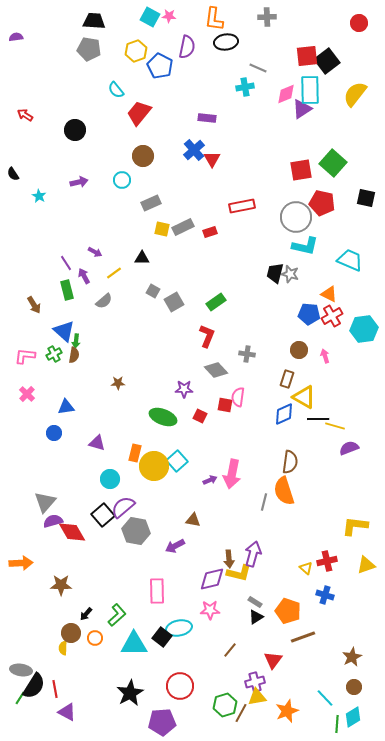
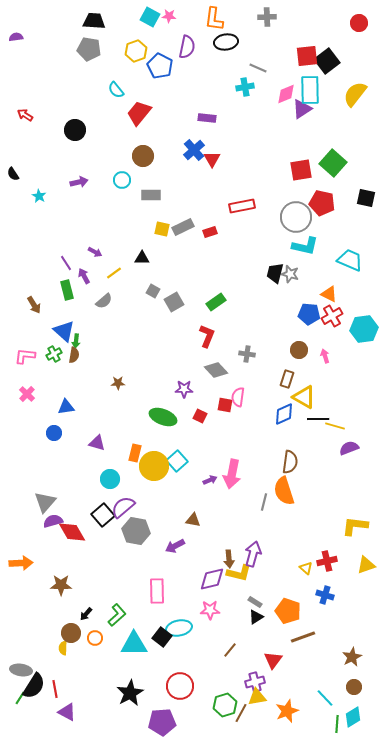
gray rectangle at (151, 203): moved 8 px up; rotated 24 degrees clockwise
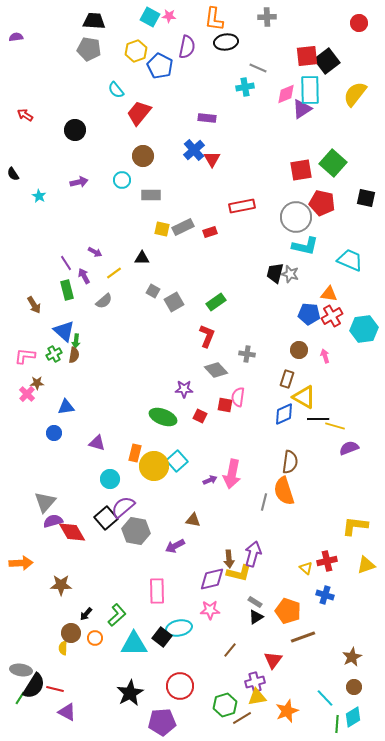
orange triangle at (329, 294): rotated 18 degrees counterclockwise
brown star at (118, 383): moved 81 px left
black square at (103, 515): moved 3 px right, 3 px down
red line at (55, 689): rotated 66 degrees counterclockwise
brown line at (241, 713): moved 1 px right, 5 px down; rotated 30 degrees clockwise
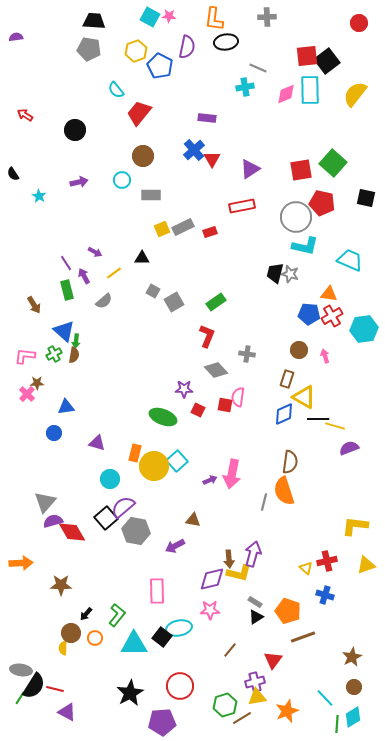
purple triangle at (302, 109): moved 52 px left, 60 px down
yellow square at (162, 229): rotated 35 degrees counterclockwise
red square at (200, 416): moved 2 px left, 6 px up
green L-shape at (117, 615): rotated 10 degrees counterclockwise
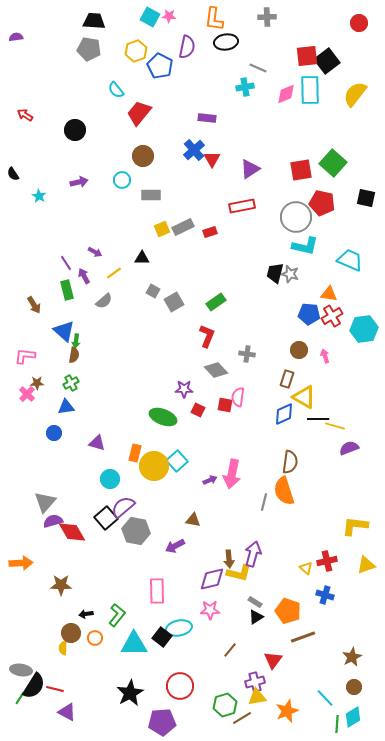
green cross at (54, 354): moved 17 px right, 29 px down
black arrow at (86, 614): rotated 40 degrees clockwise
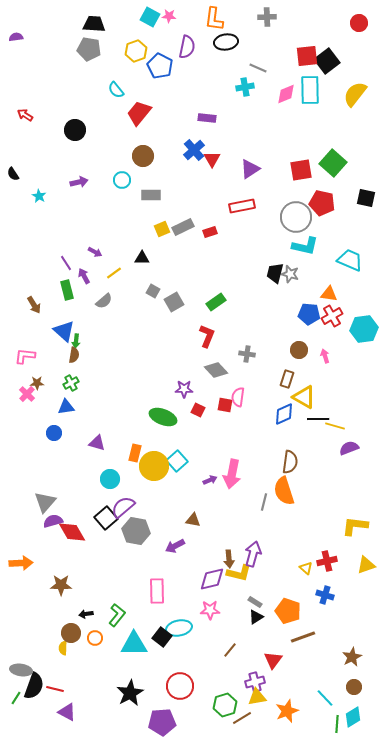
black trapezoid at (94, 21): moved 3 px down
black semicircle at (34, 686): rotated 12 degrees counterclockwise
green line at (20, 698): moved 4 px left
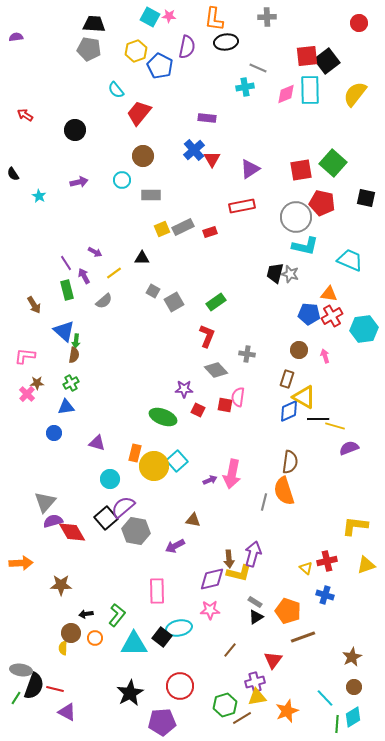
blue diamond at (284, 414): moved 5 px right, 3 px up
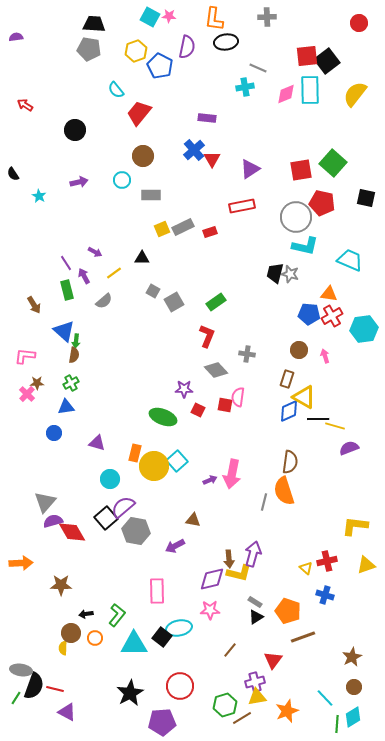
red arrow at (25, 115): moved 10 px up
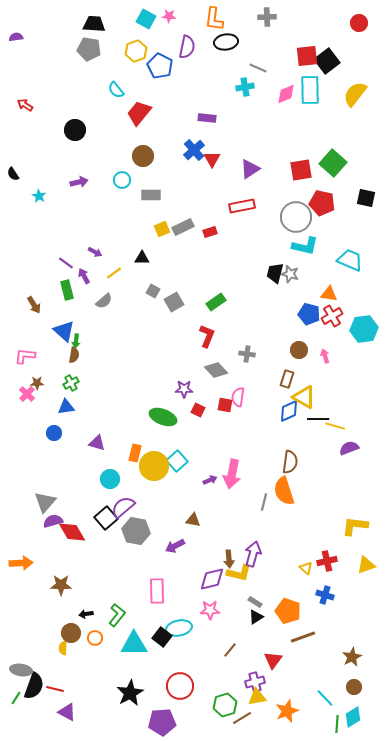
cyan square at (150, 17): moved 4 px left, 2 px down
purple line at (66, 263): rotated 21 degrees counterclockwise
blue pentagon at (309, 314): rotated 10 degrees clockwise
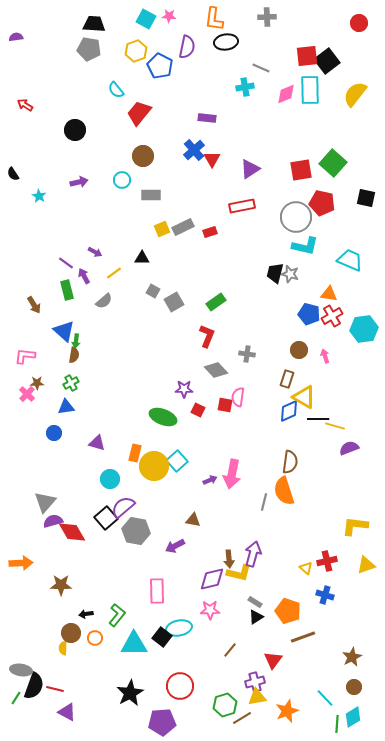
gray line at (258, 68): moved 3 px right
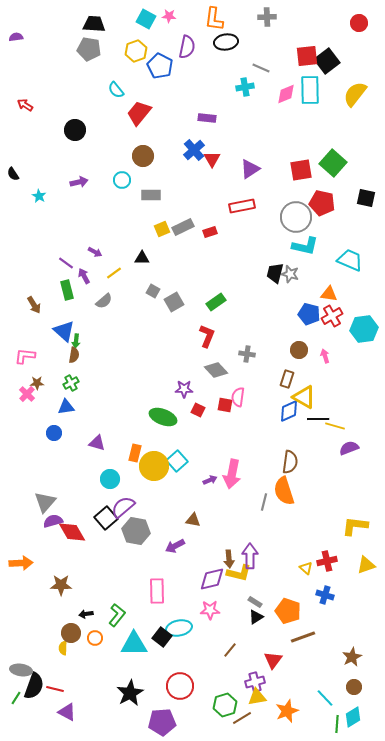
purple arrow at (253, 554): moved 3 px left, 2 px down; rotated 15 degrees counterclockwise
